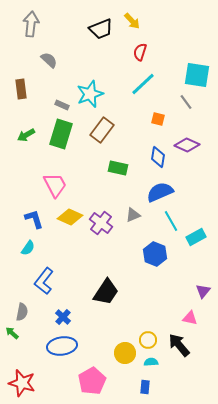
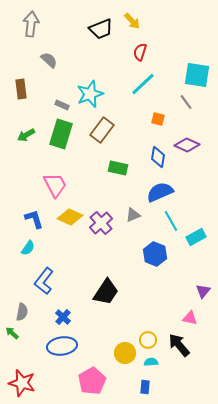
purple cross at (101, 223): rotated 10 degrees clockwise
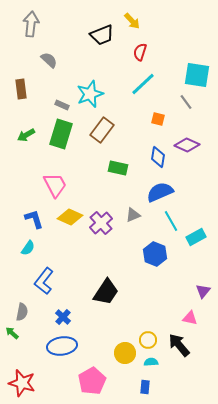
black trapezoid at (101, 29): moved 1 px right, 6 px down
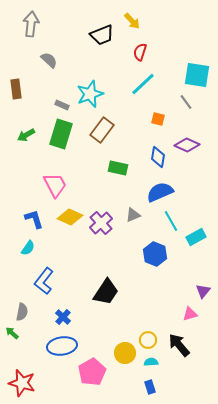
brown rectangle at (21, 89): moved 5 px left
pink triangle at (190, 318): moved 4 px up; rotated 28 degrees counterclockwise
pink pentagon at (92, 381): moved 9 px up
blue rectangle at (145, 387): moved 5 px right; rotated 24 degrees counterclockwise
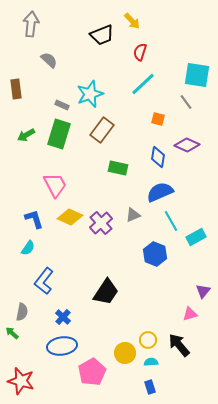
green rectangle at (61, 134): moved 2 px left
red star at (22, 383): moved 1 px left, 2 px up
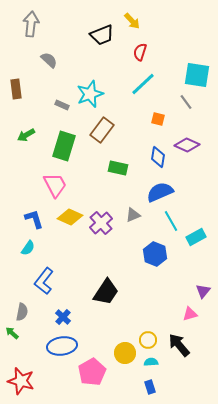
green rectangle at (59, 134): moved 5 px right, 12 px down
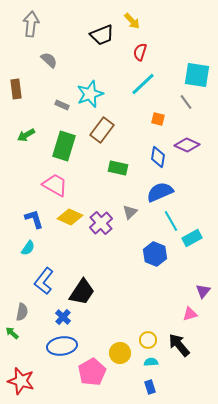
pink trapezoid at (55, 185): rotated 32 degrees counterclockwise
gray triangle at (133, 215): moved 3 px left, 3 px up; rotated 21 degrees counterclockwise
cyan rectangle at (196, 237): moved 4 px left, 1 px down
black trapezoid at (106, 292): moved 24 px left
yellow circle at (125, 353): moved 5 px left
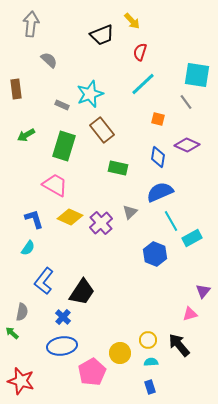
brown rectangle at (102, 130): rotated 75 degrees counterclockwise
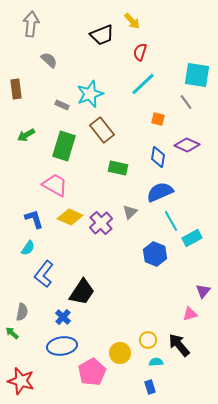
blue L-shape at (44, 281): moved 7 px up
cyan semicircle at (151, 362): moved 5 px right
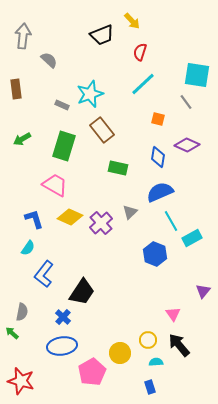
gray arrow at (31, 24): moved 8 px left, 12 px down
green arrow at (26, 135): moved 4 px left, 4 px down
pink triangle at (190, 314): moved 17 px left; rotated 49 degrees counterclockwise
